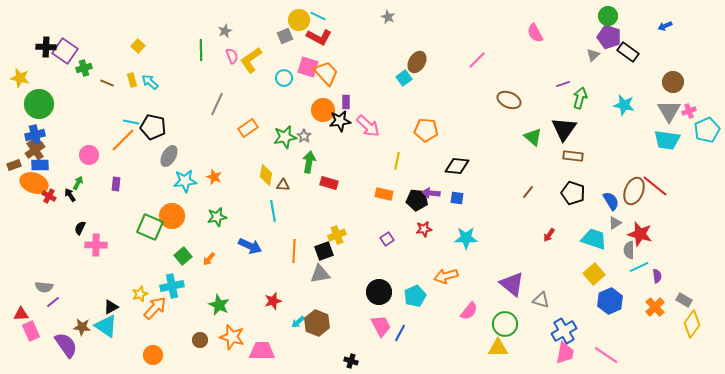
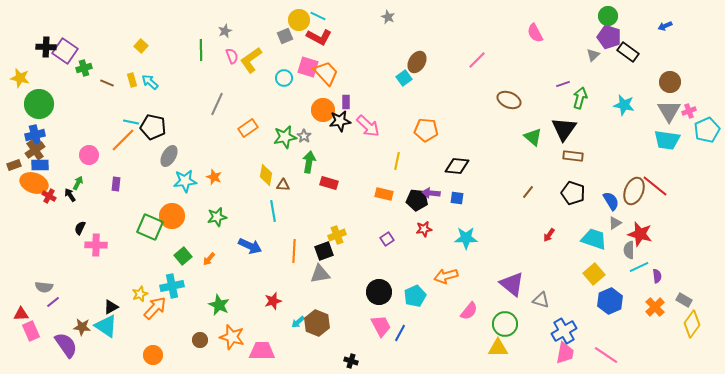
yellow square at (138, 46): moved 3 px right
brown circle at (673, 82): moved 3 px left
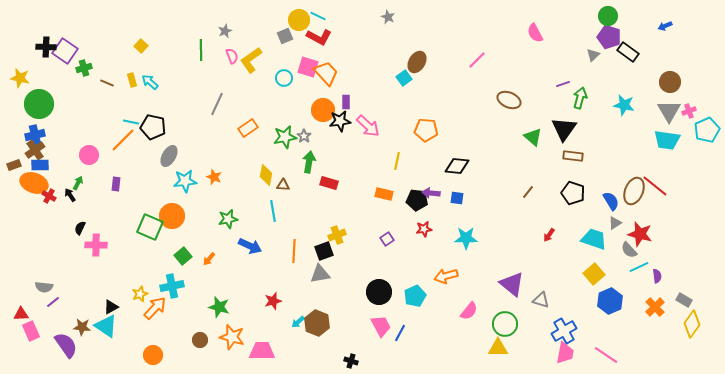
green star at (217, 217): moved 11 px right, 2 px down
gray semicircle at (629, 250): rotated 42 degrees counterclockwise
green star at (219, 305): moved 2 px down; rotated 10 degrees counterclockwise
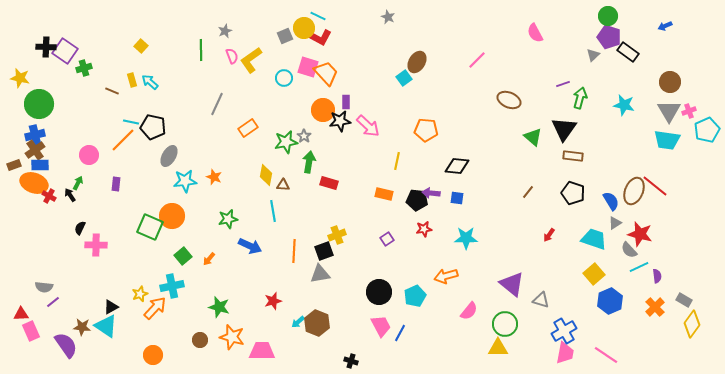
yellow circle at (299, 20): moved 5 px right, 8 px down
brown line at (107, 83): moved 5 px right, 8 px down
green star at (285, 137): moved 1 px right, 5 px down
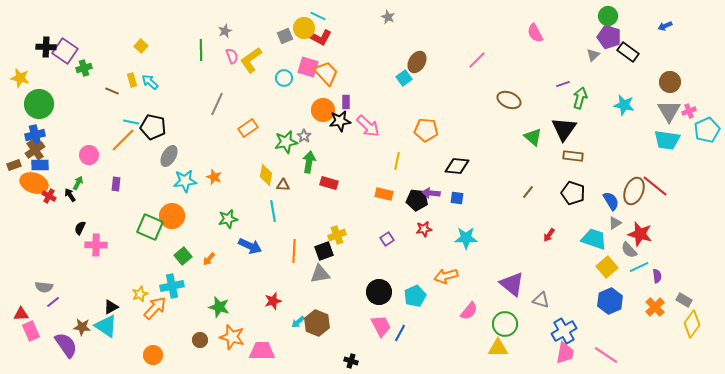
yellow square at (594, 274): moved 13 px right, 7 px up
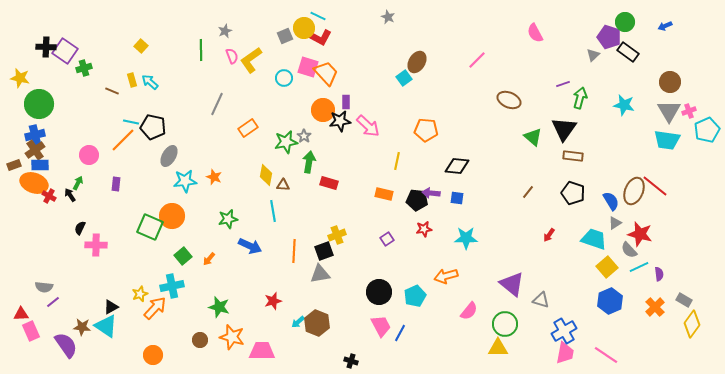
green circle at (608, 16): moved 17 px right, 6 px down
purple semicircle at (657, 276): moved 2 px right, 2 px up
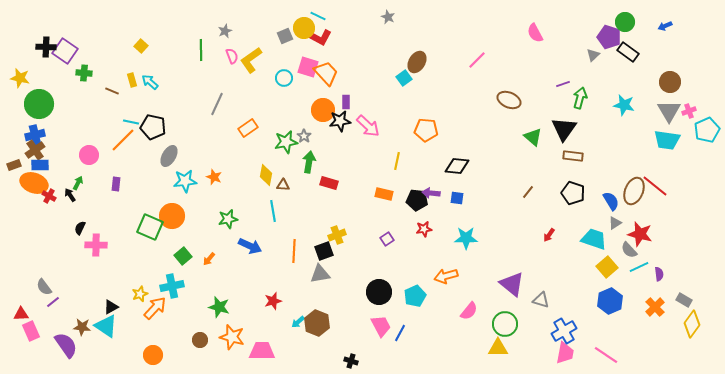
green cross at (84, 68): moved 5 px down; rotated 21 degrees clockwise
gray semicircle at (44, 287): rotated 48 degrees clockwise
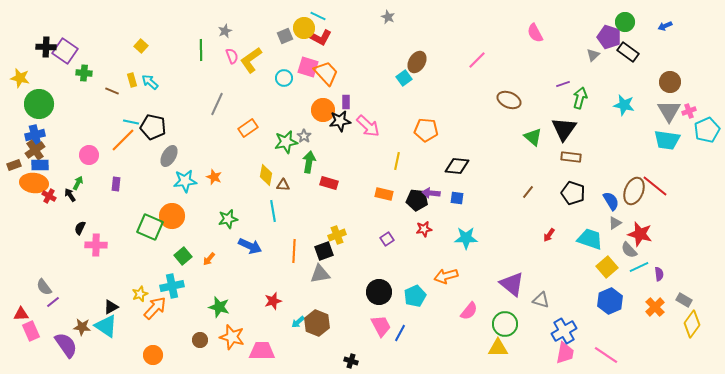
brown rectangle at (573, 156): moved 2 px left, 1 px down
orange ellipse at (34, 183): rotated 12 degrees counterclockwise
cyan trapezoid at (594, 239): moved 4 px left
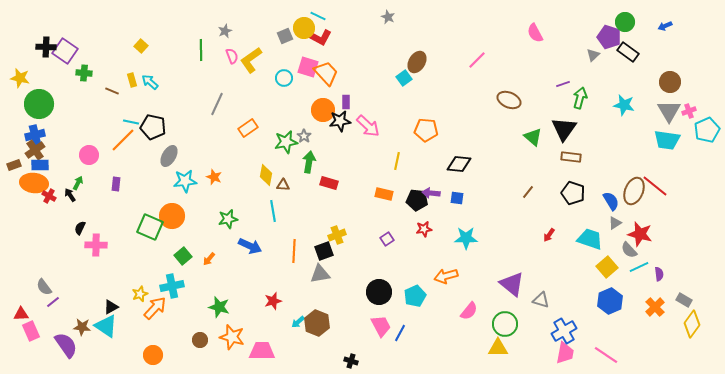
black diamond at (457, 166): moved 2 px right, 2 px up
